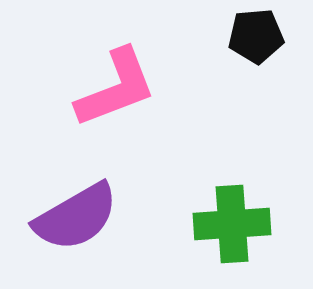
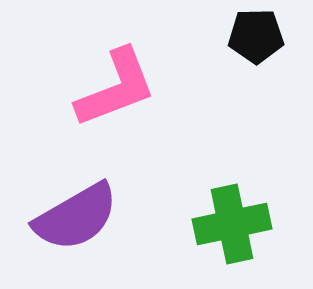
black pentagon: rotated 4 degrees clockwise
green cross: rotated 8 degrees counterclockwise
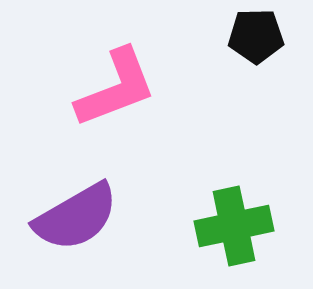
green cross: moved 2 px right, 2 px down
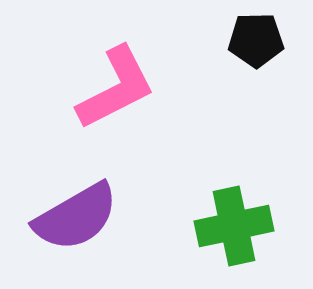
black pentagon: moved 4 px down
pink L-shape: rotated 6 degrees counterclockwise
